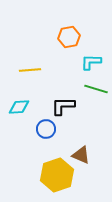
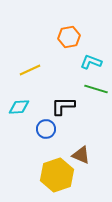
cyan L-shape: rotated 20 degrees clockwise
yellow line: rotated 20 degrees counterclockwise
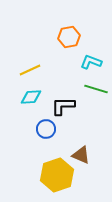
cyan diamond: moved 12 px right, 10 px up
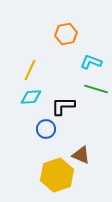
orange hexagon: moved 3 px left, 3 px up
yellow line: rotated 40 degrees counterclockwise
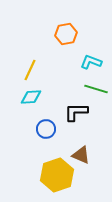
black L-shape: moved 13 px right, 6 px down
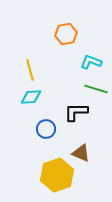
yellow line: rotated 40 degrees counterclockwise
brown triangle: moved 2 px up
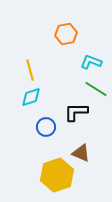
green line: rotated 15 degrees clockwise
cyan diamond: rotated 15 degrees counterclockwise
blue circle: moved 2 px up
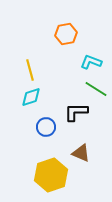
yellow hexagon: moved 6 px left
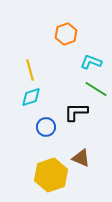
orange hexagon: rotated 10 degrees counterclockwise
brown triangle: moved 5 px down
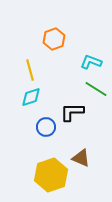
orange hexagon: moved 12 px left, 5 px down
black L-shape: moved 4 px left
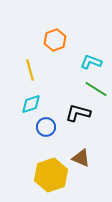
orange hexagon: moved 1 px right, 1 px down
cyan diamond: moved 7 px down
black L-shape: moved 6 px right, 1 px down; rotated 15 degrees clockwise
